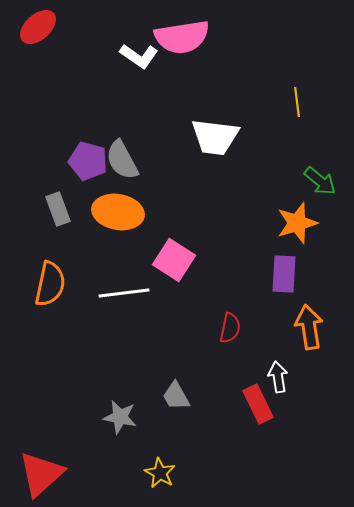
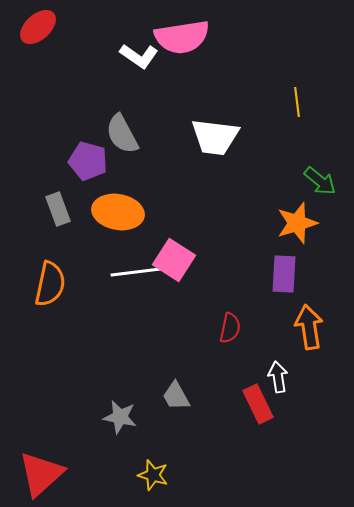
gray semicircle: moved 26 px up
white line: moved 12 px right, 21 px up
yellow star: moved 7 px left, 2 px down; rotated 12 degrees counterclockwise
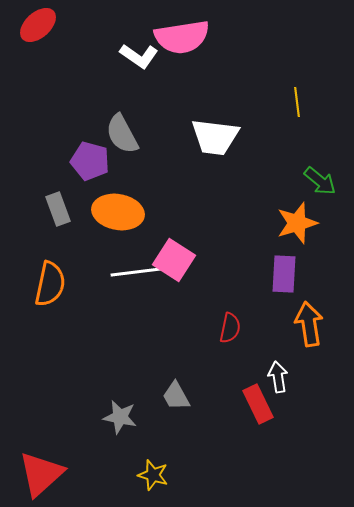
red ellipse: moved 2 px up
purple pentagon: moved 2 px right
orange arrow: moved 3 px up
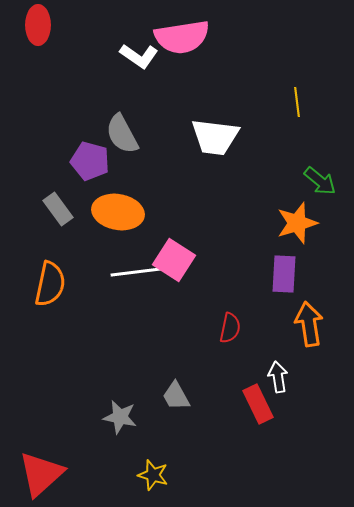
red ellipse: rotated 48 degrees counterclockwise
gray rectangle: rotated 16 degrees counterclockwise
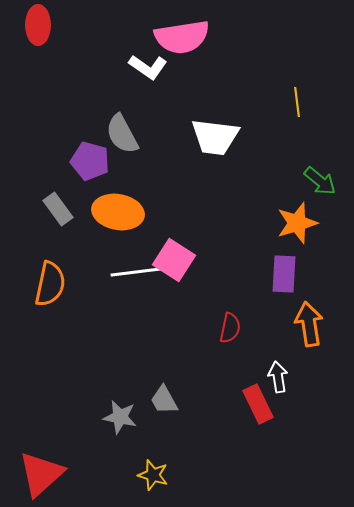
white L-shape: moved 9 px right, 11 px down
gray trapezoid: moved 12 px left, 4 px down
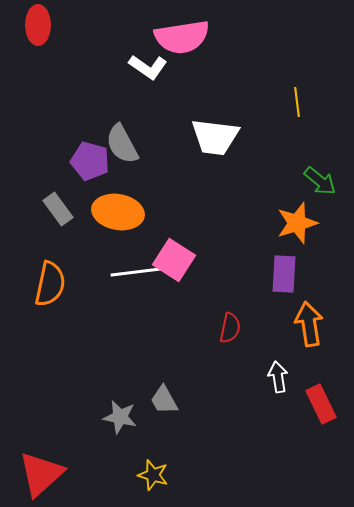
gray semicircle: moved 10 px down
red rectangle: moved 63 px right
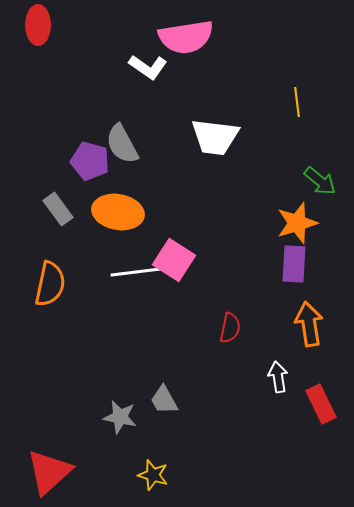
pink semicircle: moved 4 px right
purple rectangle: moved 10 px right, 10 px up
red triangle: moved 8 px right, 2 px up
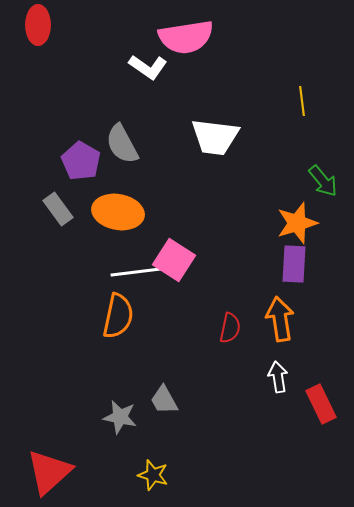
yellow line: moved 5 px right, 1 px up
purple pentagon: moved 9 px left; rotated 15 degrees clockwise
green arrow: moved 3 px right; rotated 12 degrees clockwise
orange semicircle: moved 68 px right, 32 px down
orange arrow: moved 29 px left, 5 px up
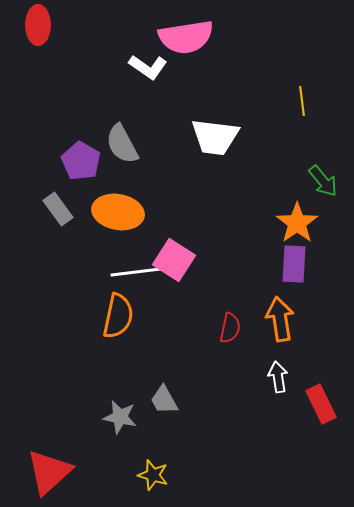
orange star: rotated 18 degrees counterclockwise
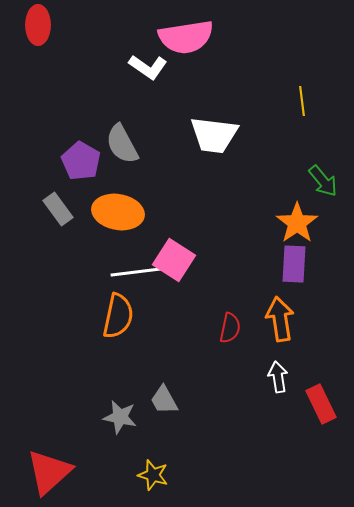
white trapezoid: moved 1 px left, 2 px up
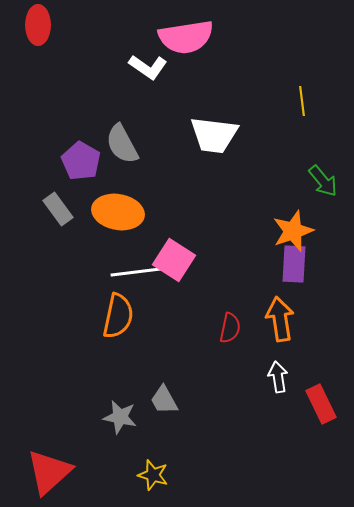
orange star: moved 4 px left, 8 px down; rotated 15 degrees clockwise
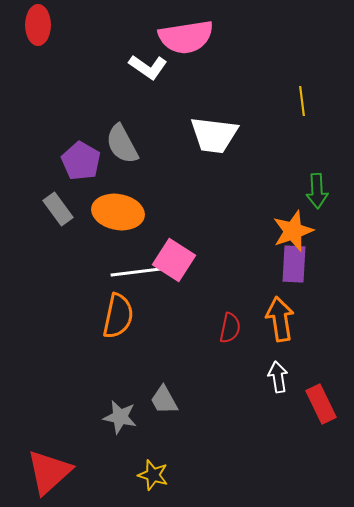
green arrow: moved 6 px left, 10 px down; rotated 36 degrees clockwise
